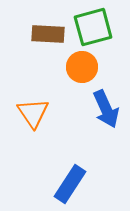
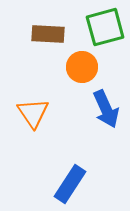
green square: moved 12 px right
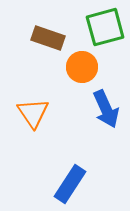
brown rectangle: moved 4 px down; rotated 16 degrees clockwise
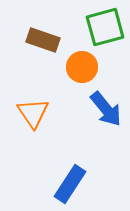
brown rectangle: moved 5 px left, 2 px down
blue arrow: rotated 15 degrees counterclockwise
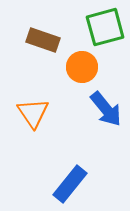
blue rectangle: rotated 6 degrees clockwise
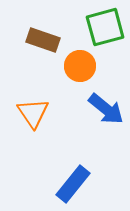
orange circle: moved 2 px left, 1 px up
blue arrow: rotated 12 degrees counterclockwise
blue rectangle: moved 3 px right
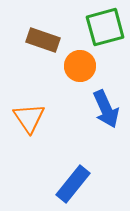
blue arrow: rotated 27 degrees clockwise
orange triangle: moved 4 px left, 5 px down
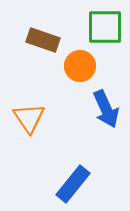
green square: rotated 15 degrees clockwise
